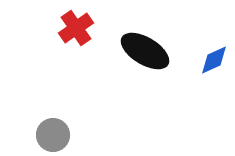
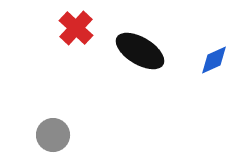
red cross: rotated 12 degrees counterclockwise
black ellipse: moved 5 px left
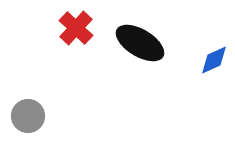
black ellipse: moved 8 px up
gray circle: moved 25 px left, 19 px up
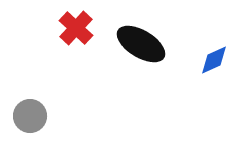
black ellipse: moved 1 px right, 1 px down
gray circle: moved 2 px right
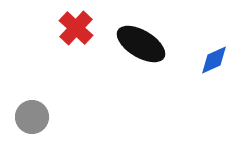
gray circle: moved 2 px right, 1 px down
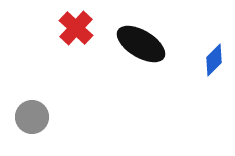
blue diamond: rotated 20 degrees counterclockwise
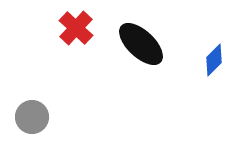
black ellipse: rotated 12 degrees clockwise
